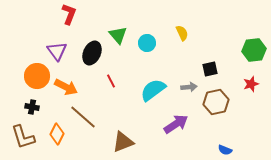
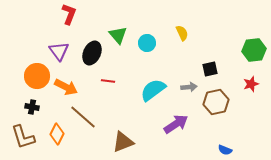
purple triangle: moved 2 px right
red line: moved 3 px left; rotated 56 degrees counterclockwise
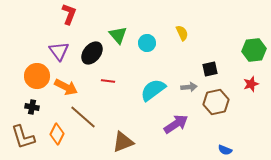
black ellipse: rotated 15 degrees clockwise
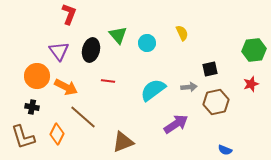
black ellipse: moved 1 px left, 3 px up; rotated 25 degrees counterclockwise
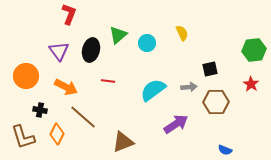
green triangle: rotated 30 degrees clockwise
orange circle: moved 11 px left
red star: rotated 21 degrees counterclockwise
brown hexagon: rotated 10 degrees clockwise
black cross: moved 8 px right, 3 px down
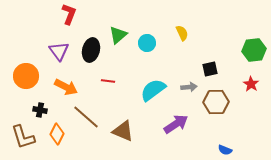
brown line: moved 3 px right
brown triangle: moved 11 px up; rotated 45 degrees clockwise
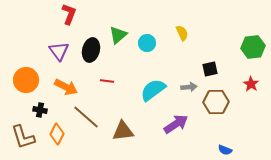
green hexagon: moved 1 px left, 3 px up
orange circle: moved 4 px down
red line: moved 1 px left
brown triangle: rotated 30 degrees counterclockwise
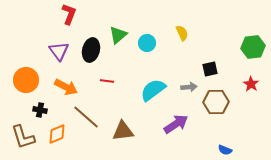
orange diamond: rotated 40 degrees clockwise
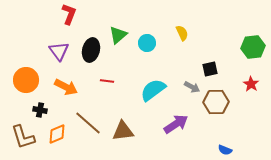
gray arrow: moved 3 px right; rotated 35 degrees clockwise
brown line: moved 2 px right, 6 px down
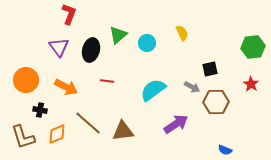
purple triangle: moved 4 px up
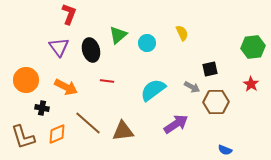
black ellipse: rotated 30 degrees counterclockwise
black cross: moved 2 px right, 2 px up
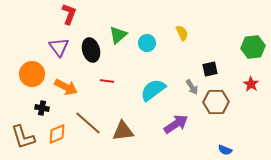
orange circle: moved 6 px right, 6 px up
gray arrow: rotated 28 degrees clockwise
